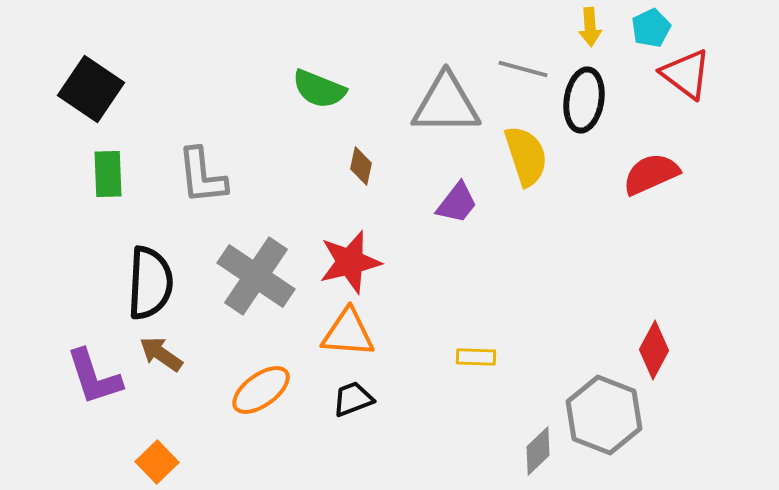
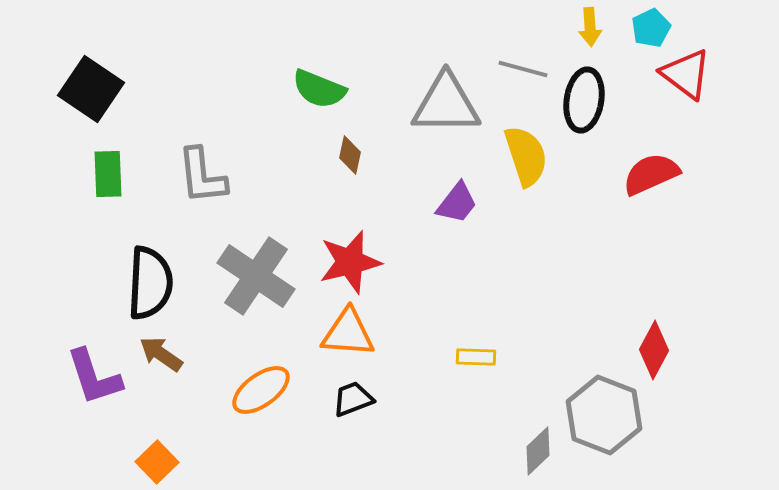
brown diamond: moved 11 px left, 11 px up
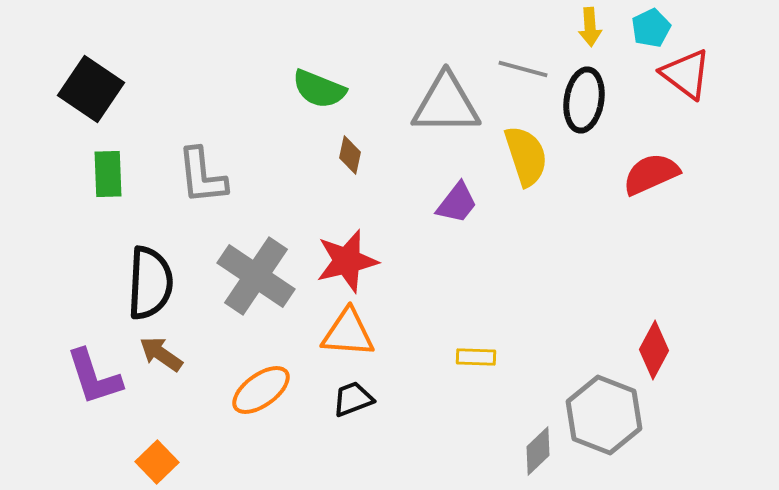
red star: moved 3 px left, 1 px up
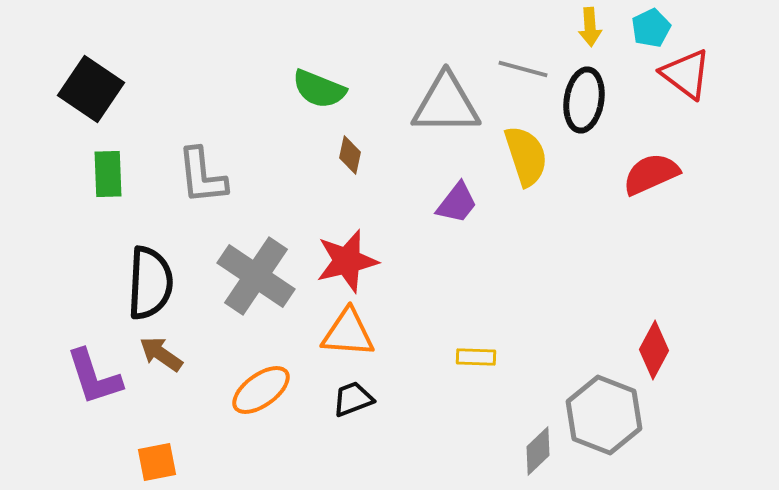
orange square: rotated 33 degrees clockwise
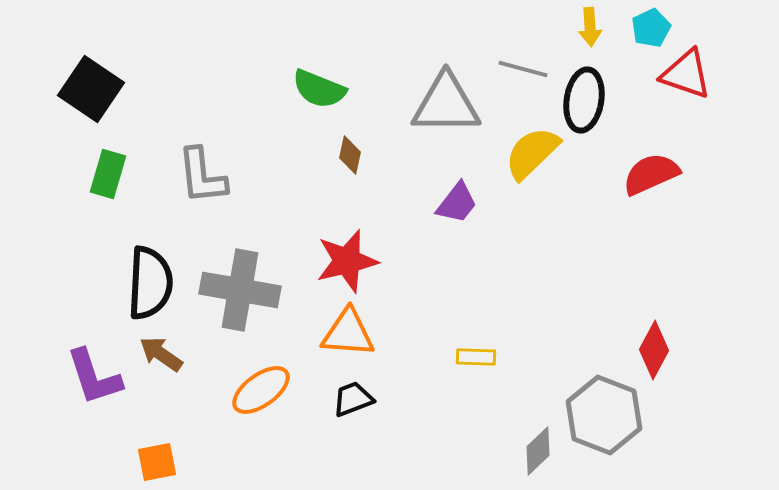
red triangle: rotated 18 degrees counterclockwise
yellow semicircle: moved 6 px right, 3 px up; rotated 116 degrees counterclockwise
green rectangle: rotated 18 degrees clockwise
gray cross: moved 16 px left, 14 px down; rotated 24 degrees counterclockwise
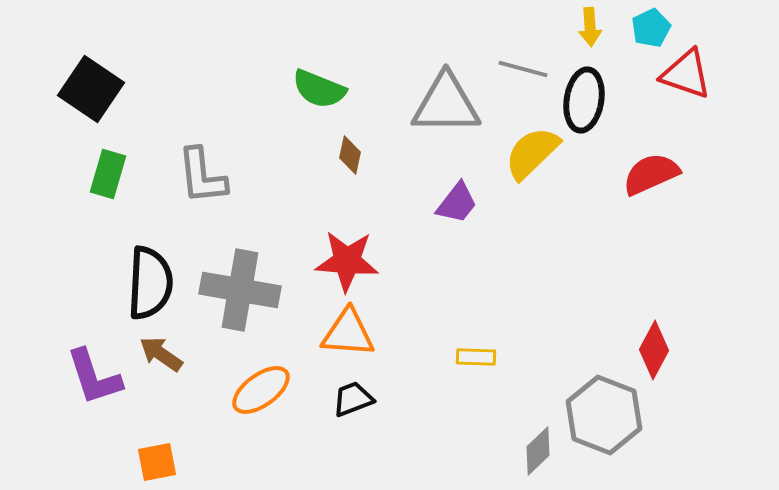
red star: rotated 18 degrees clockwise
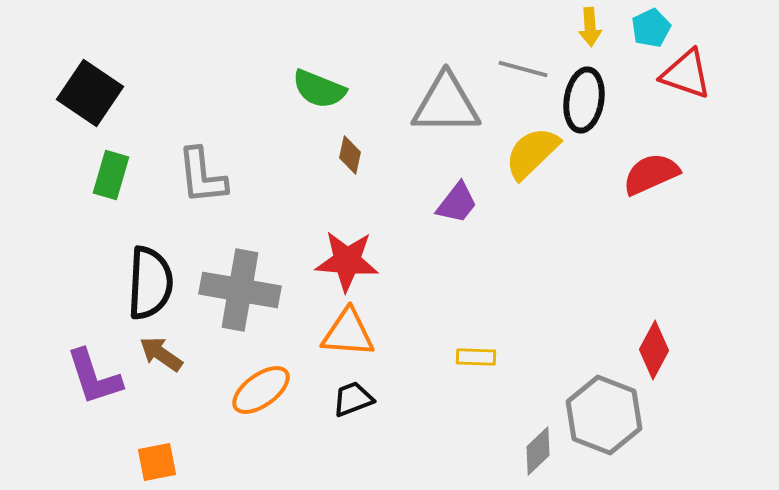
black square: moved 1 px left, 4 px down
green rectangle: moved 3 px right, 1 px down
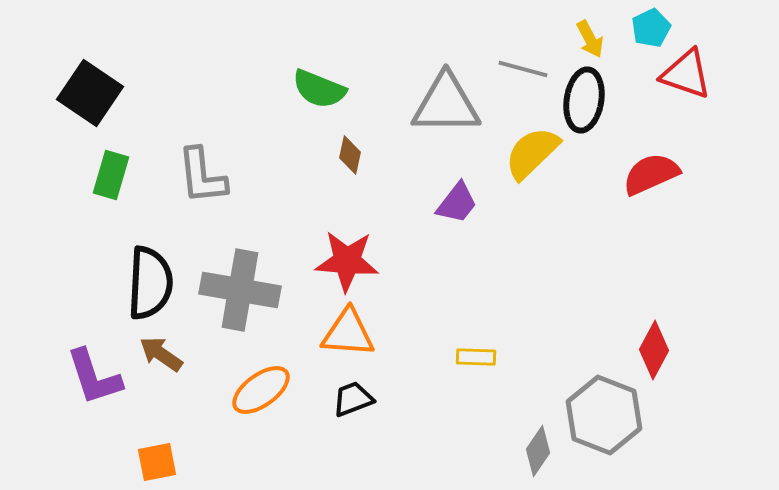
yellow arrow: moved 12 px down; rotated 24 degrees counterclockwise
gray diamond: rotated 12 degrees counterclockwise
